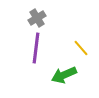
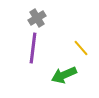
purple line: moved 3 px left
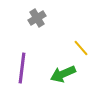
purple line: moved 11 px left, 20 px down
green arrow: moved 1 px left, 1 px up
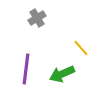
purple line: moved 4 px right, 1 px down
green arrow: moved 1 px left
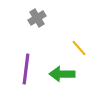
yellow line: moved 2 px left
green arrow: rotated 25 degrees clockwise
